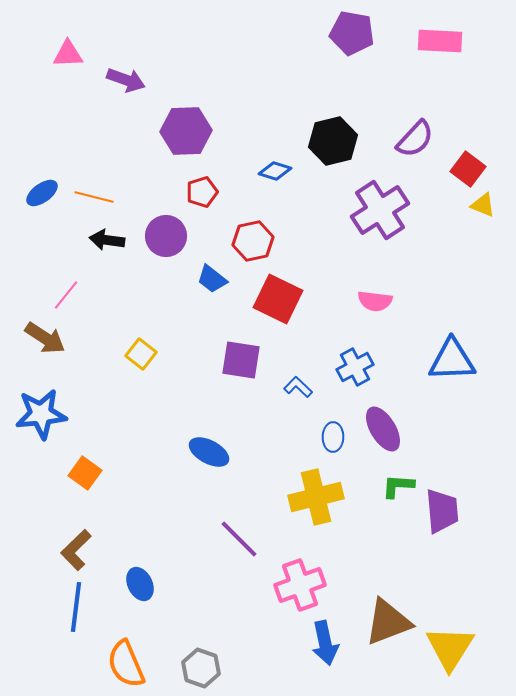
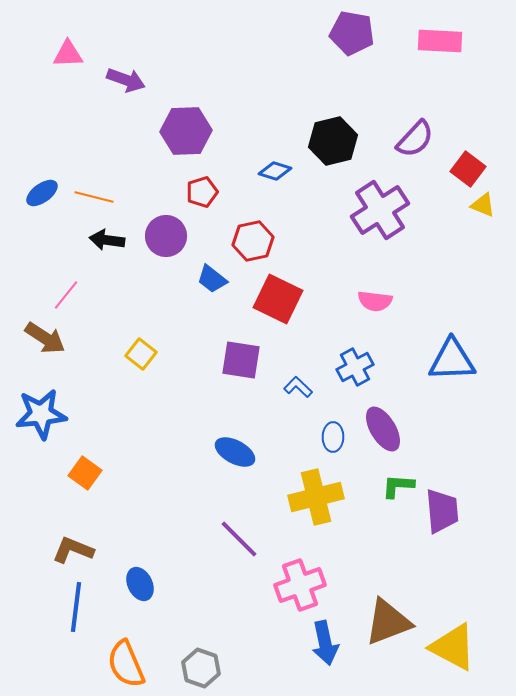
blue ellipse at (209, 452): moved 26 px right
brown L-shape at (76, 550): moved 3 px left; rotated 66 degrees clockwise
yellow triangle at (450, 648): moved 3 px right, 1 px up; rotated 34 degrees counterclockwise
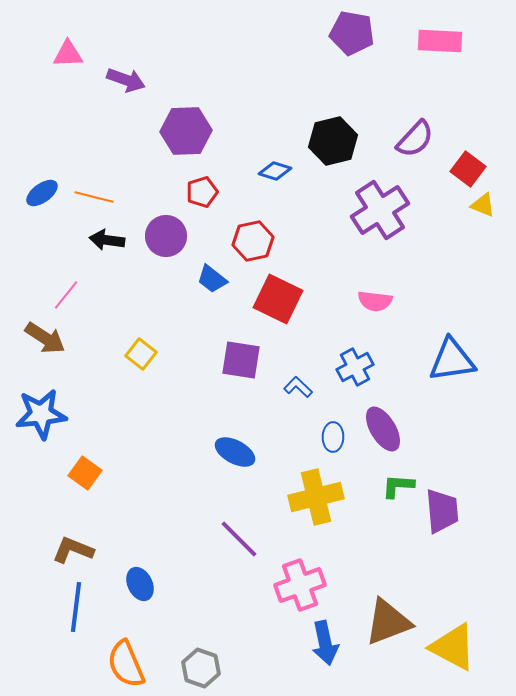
blue triangle at (452, 360): rotated 6 degrees counterclockwise
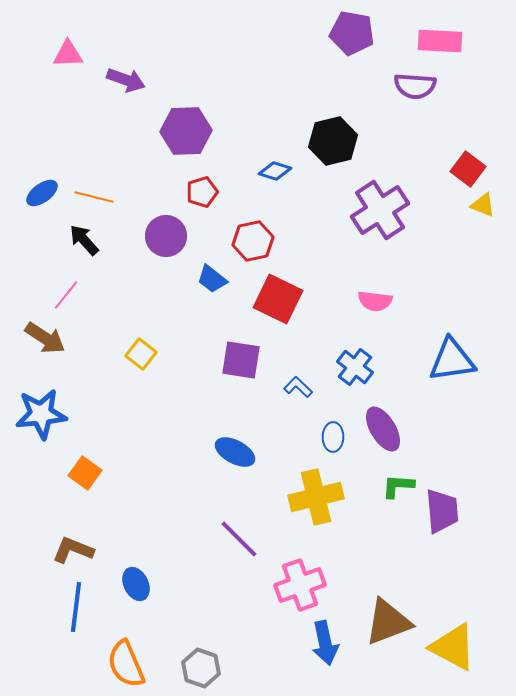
purple semicircle at (415, 139): moved 53 px up; rotated 51 degrees clockwise
black arrow at (107, 240): moved 23 px left; rotated 40 degrees clockwise
blue cross at (355, 367): rotated 24 degrees counterclockwise
blue ellipse at (140, 584): moved 4 px left
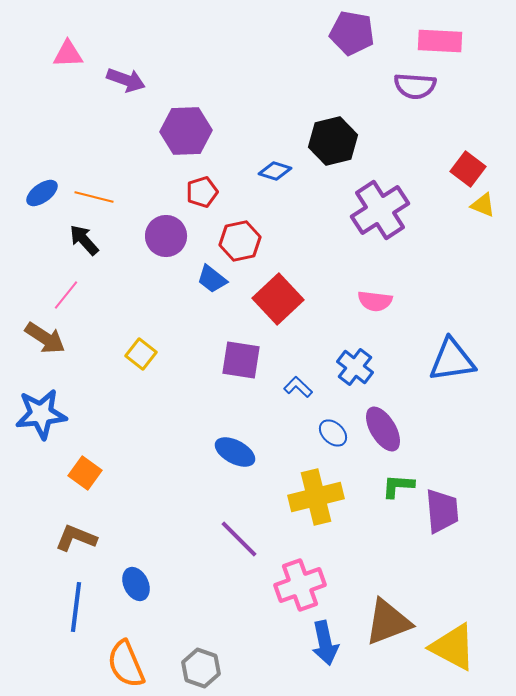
red hexagon at (253, 241): moved 13 px left
red square at (278, 299): rotated 21 degrees clockwise
blue ellipse at (333, 437): moved 4 px up; rotated 48 degrees counterclockwise
brown L-shape at (73, 550): moved 3 px right, 12 px up
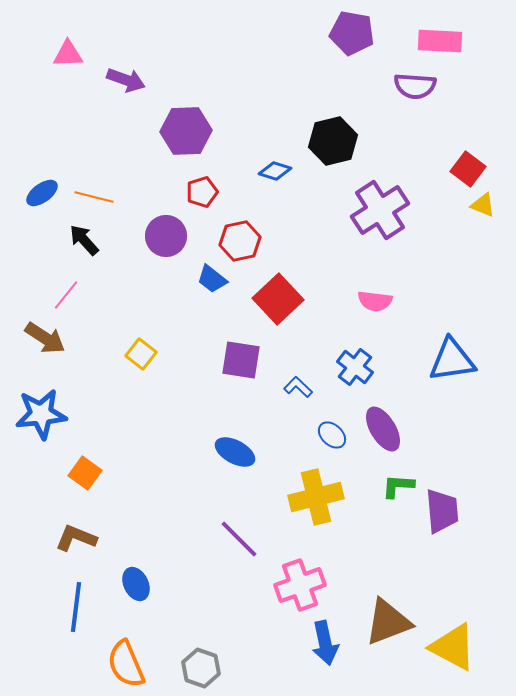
blue ellipse at (333, 433): moved 1 px left, 2 px down
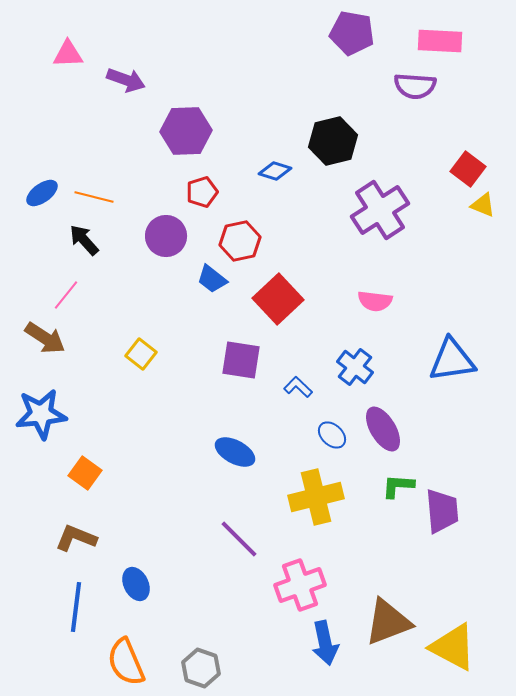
orange semicircle at (126, 664): moved 2 px up
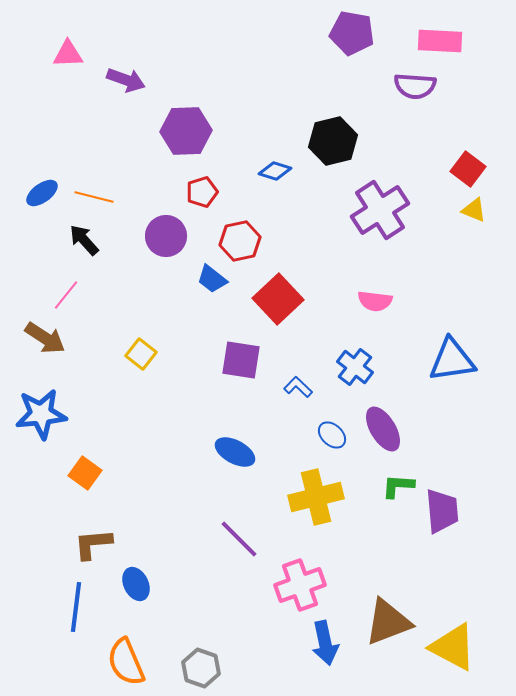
yellow triangle at (483, 205): moved 9 px left, 5 px down
brown L-shape at (76, 538): moved 17 px right, 6 px down; rotated 27 degrees counterclockwise
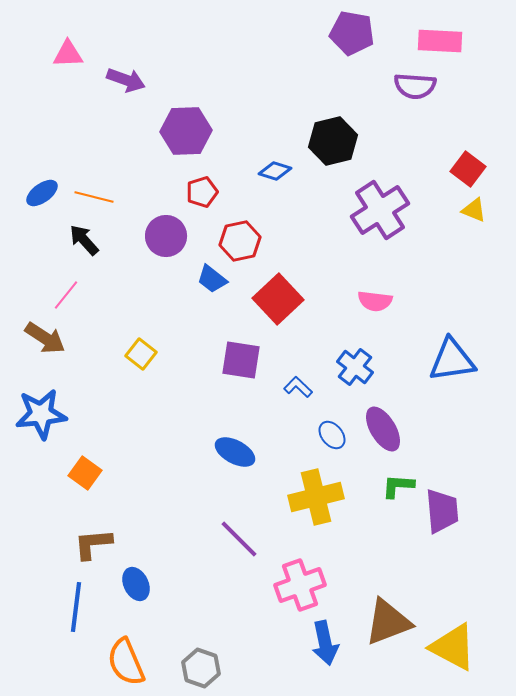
blue ellipse at (332, 435): rotated 8 degrees clockwise
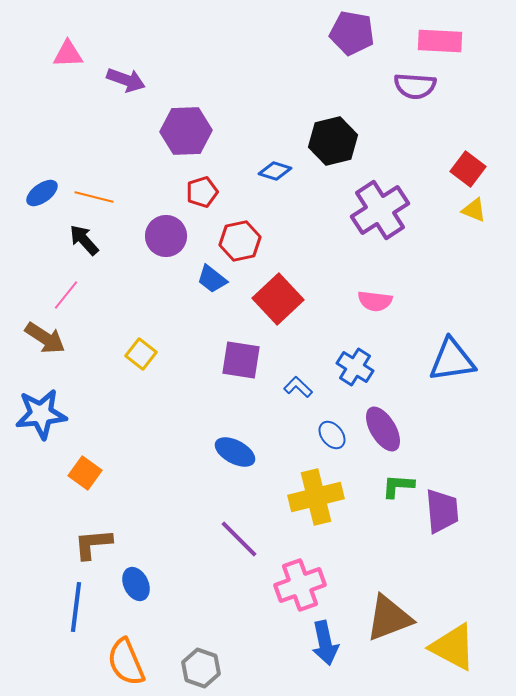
blue cross at (355, 367): rotated 6 degrees counterclockwise
brown triangle at (388, 622): moved 1 px right, 4 px up
